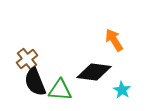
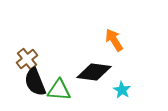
green triangle: moved 1 px left
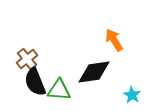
black diamond: rotated 16 degrees counterclockwise
cyan star: moved 10 px right, 5 px down
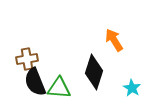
brown cross: rotated 30 degrees clockwise
black diamond: rotated 64 degrees counterclockwise
green triangle: moved 2 px up
cyan star: moved 7 px up
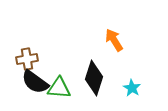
black diamond: moved 6 px down
black semicircle: rotated 32 degrees counterclockwise
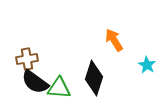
cyan star: moved 15 px right, 23 px up
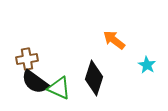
orange arrow: rotated 20 degrees counterclockwise
green triangle: rotated 20 degrees clockwise
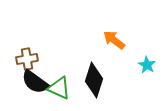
black diamond: moved 2 px down
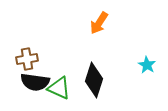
orange arrow: moved 15 px left, 17 px up; rotated 95 degrees counterclockwise
black semicircle: rotated 28 degrees counterclockwise
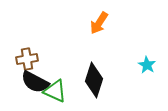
black semicircle: rotated 20 degrees clockwise
green triangle: moved 4 px left, 3 px down
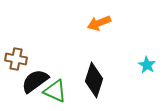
orange arrow: rotated 35 degrees clockwise
brown cross: moved 11 px left; rotated 20 degrees clockwise
black semicircle: moved 1 px up; rotated 116 degrees clockwise
